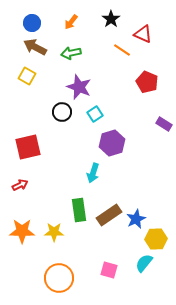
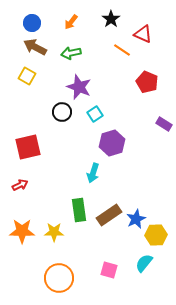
yellow hexagon: moved 4 px up
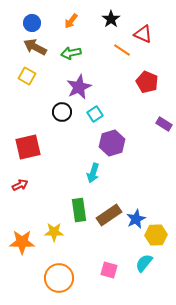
orange arrow: moved 1 px up
purple star: rotated 25 degrees clockwise
orange star: moved 11 px down
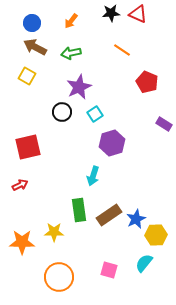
black star: moved 6 px up; rotated 30 degrees clockwise
red triangle: moved 5 px left, 20 px up
cyan arrow: moved 3 px down
orange circle: moved 1 px up
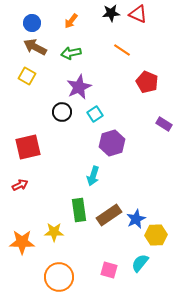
cyan semicircle: moved 4 px left
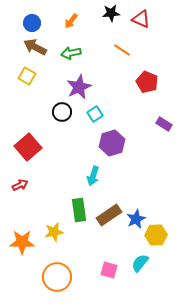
red triangle: moved 3 px right, 5 px down
red square: rotated 28 degrees counterclockwise
yellow star: rotated 12 degrees counterclockwise
orange circle: moved 2 px left
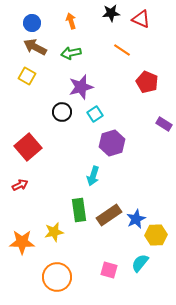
orange arrow: rotated 126 degrees clockwise
purple star: moved 2 px right; rotated 10 degrees clockwise
